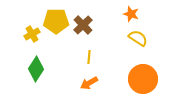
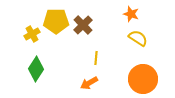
yellow line: moved 7 px right, 1 px down
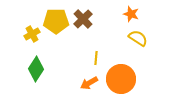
brown cross: moved 6 px up
orange circle: moved 22 px left
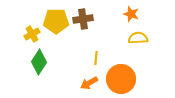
brown cross: rotated 36 degrees clockwise
yellow semicircle: rotated 36 degrees counterclockwise
green diamond: moved 3 px right, 7 px up
